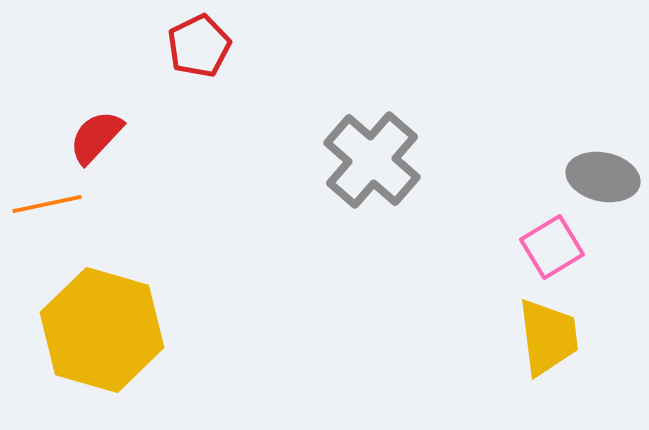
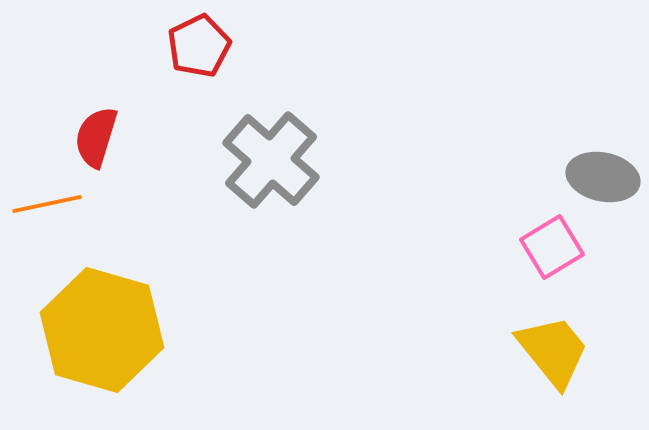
red semicircle: rotated 26 degrees counterclockwise
gray cross: moved 101 px left
yellow trapezoid: moved 5 px right, 14 px down; rotated 32 degrees counterclockwise
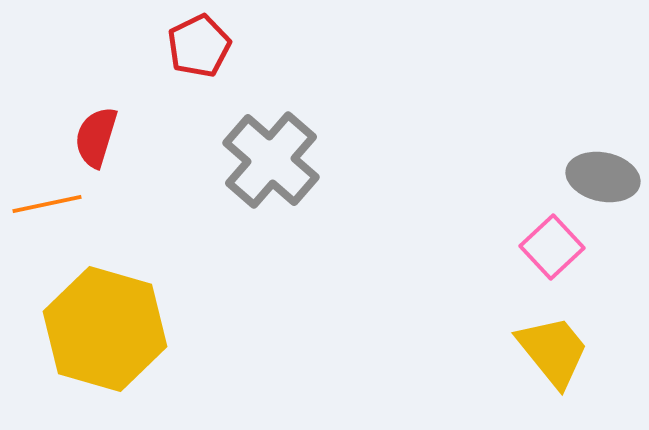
pink square: rotated 12 degrees counterclockwise
yellow hexagon: moved 3 px right, 1 px up
